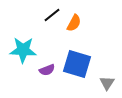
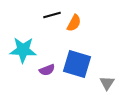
black line: rotated 24 degrees clockwise
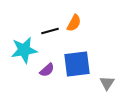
black line: moved 2 px left, 16 px down
cyan star: moved 1 px right; rotated 12 degrees counterclockwise
blue square: rotated 24 degrees counterclockwise
purple semicircle: rotated 21 degrees counterclockwise
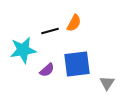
cyan star: moved 1 px left
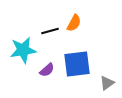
gray triangle: rotated 21 degrees clockwise
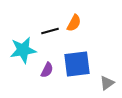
purple semicircle: rotated 21 degrees counterclockwise
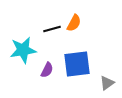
black line: moved 2 px right, 2 px up
